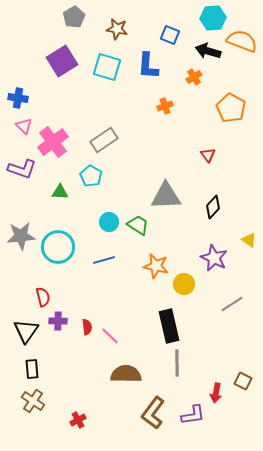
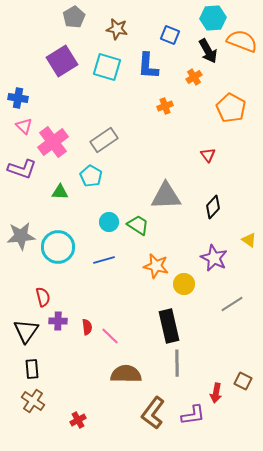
black arrow at (208, 51): rotated 135 degrees counterclockwise
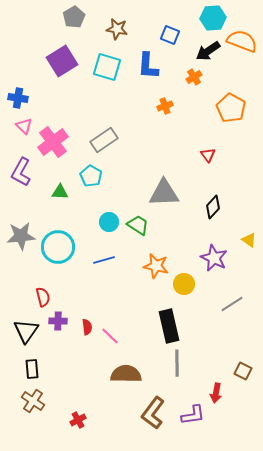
black arrow at (208, 51): rotated 85 degrees clockwise
purple L-shape at (22, 169): moved 1 px left, 3 px down; rotated 100 degrees clockwise
gray triangle at (166, 196): moved 2 px left, 3 px up
brown square at (243, 381): moved 10 px up
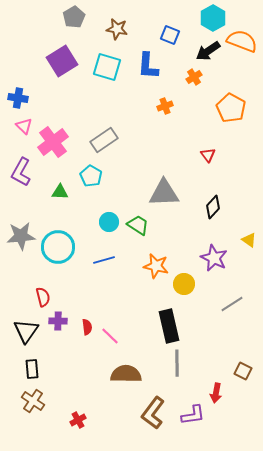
cyan hexagon at (213, 18): rotated 25 degrees counterclockwise
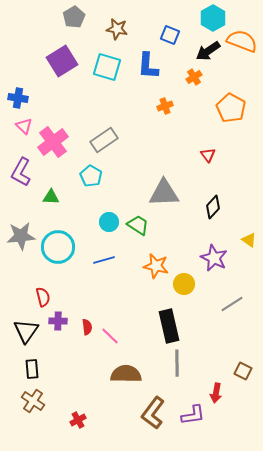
green triangle at (60, 192): moved 9 px left, 5 px down
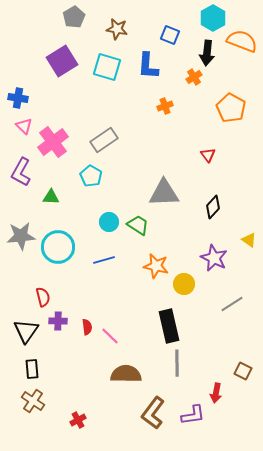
black arrow at (208, 51): moved 1 px left, 2 px down; rotated 50 degrees counterclockwise
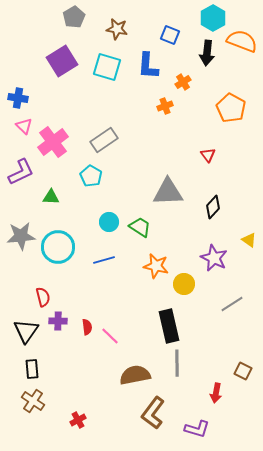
orange cross at (194, 77): moved 11 px left, 5 px down
purple L-shape at (21, 172): rotated 144 degrees counterclockwise
gray triangle at (164, 193): moved 4 px right, 1 px up
green trapezoid at (138, 225): moved 2 px right, 2 px down
brown semicircle at (126, 374): moved 9 px right, 1 px down; rotated 12 degrees counterclockwise
purple L-shape at (193, 415): moved 4 px right, 14 px down; rotated 25 degrees clockwise
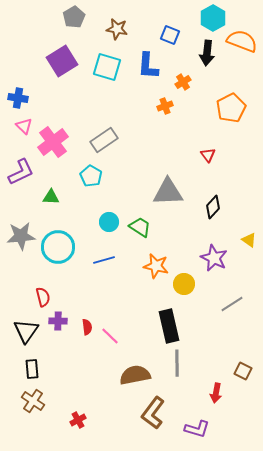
orange pentagon at (231, 108): rotated 16 degrees clockwise
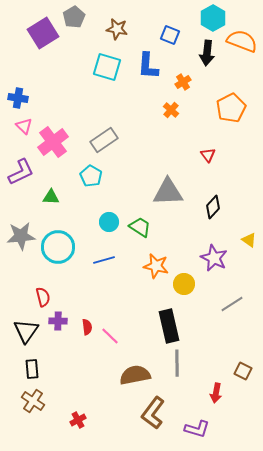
purple square at (62, 61): moved 19 px left, 28 px up
orange cross at (165, 106): moved 6 px right, 4 px down; rotated 28 degrees counterclockwise
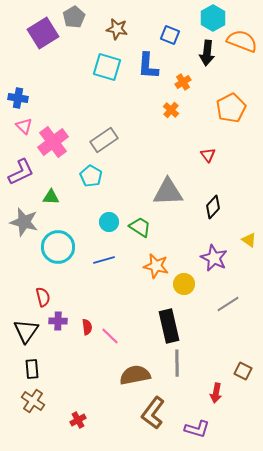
gray star at (21, 236): moved 3 px right, 14 px up; rotated 20 degrees clockwise
gray line at (232, 304): moved 4 px left
